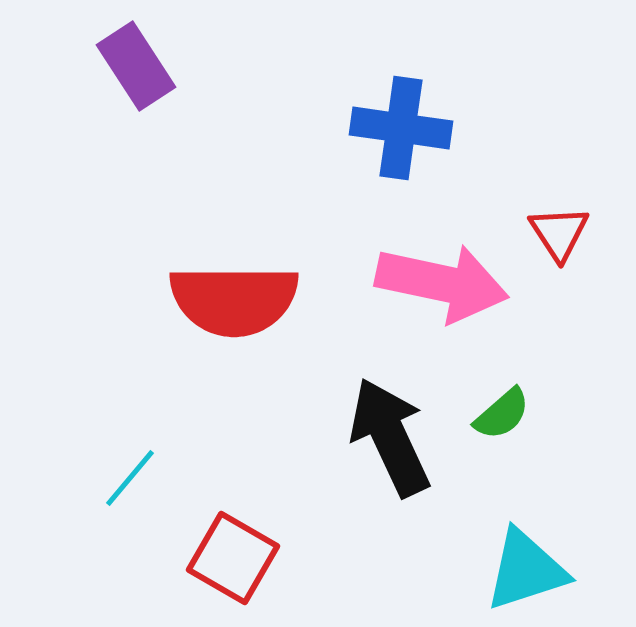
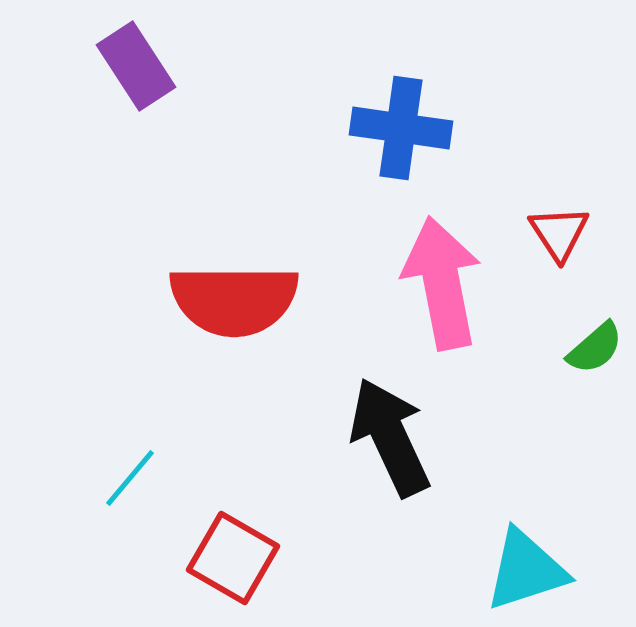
pink arrow: rotated 113 degrees counterclockwise
green semicircle: moved 93 px right, 66 px up
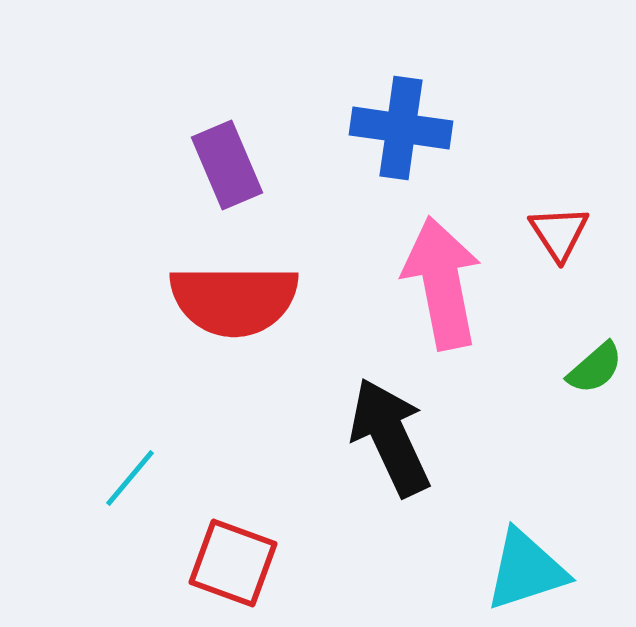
purple rectangle: moved 91 px right, 99 px down; rotated 10 degrees clockwise
green semicircle: moved 20 px down
red square: moved 5 px down; rotated 10 degrees counterclockwise
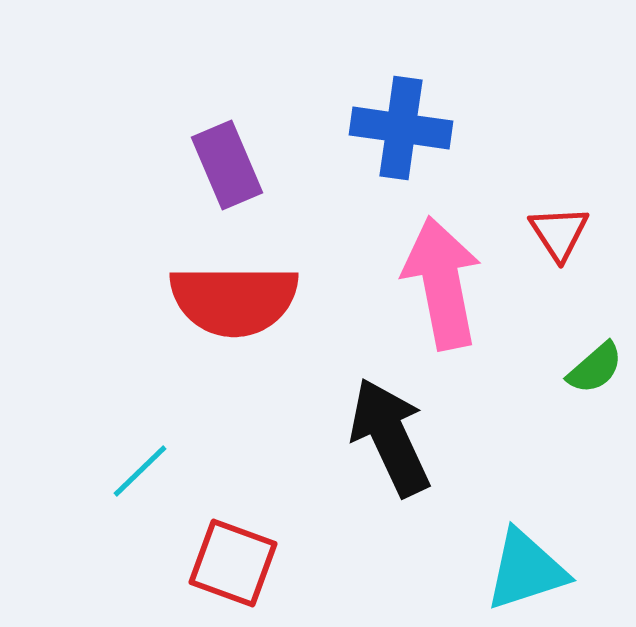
cyan line: moved 10 px right, 7 px up; rotated 6 degrees clockwise
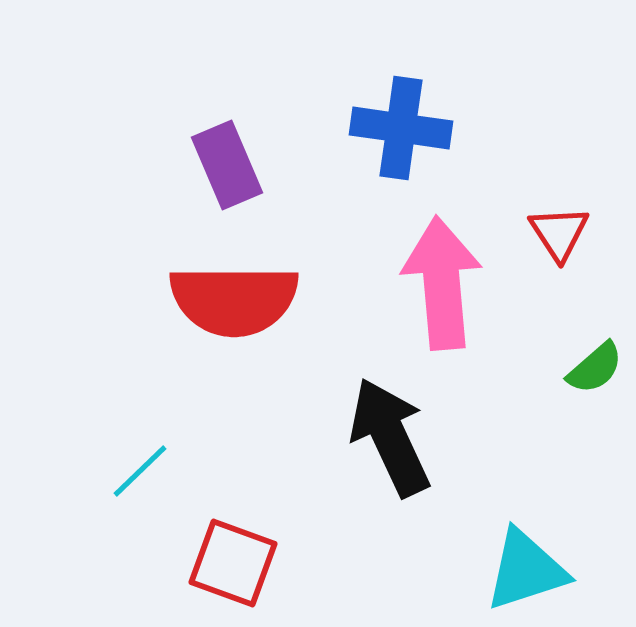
pink arrow: rotated 6 degrees clockwise
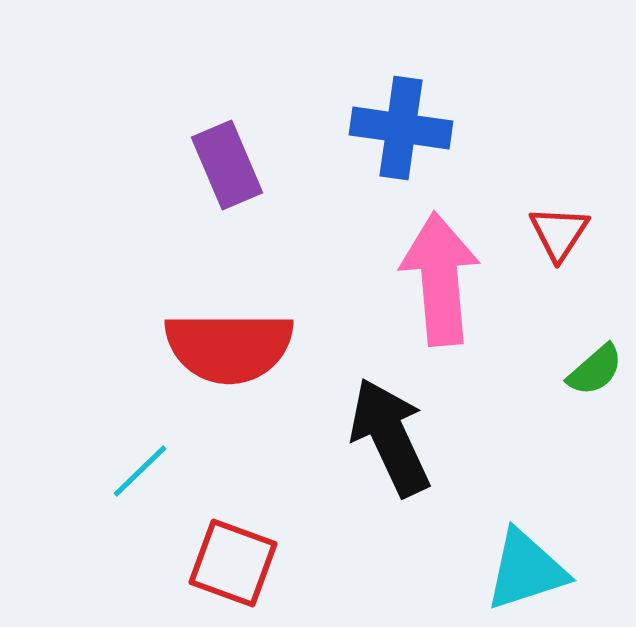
red triangle: rotated 6 degrees clockwise
pink arrow: moved 2 px left, 4 px up
red semicircle: moved 5 px left, 47 px down
green semicircle: moved 2 px down
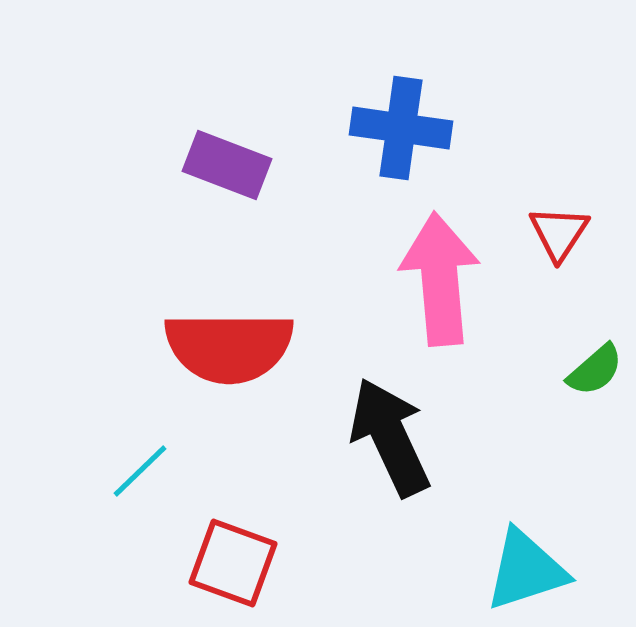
purple rectangle: rotated 46 degrees counterclockwise
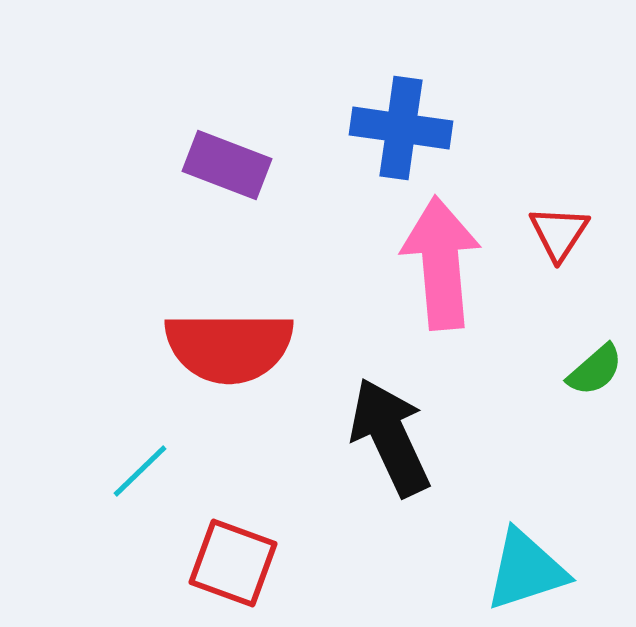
pink arrow: moved 1 px right, 16 px up
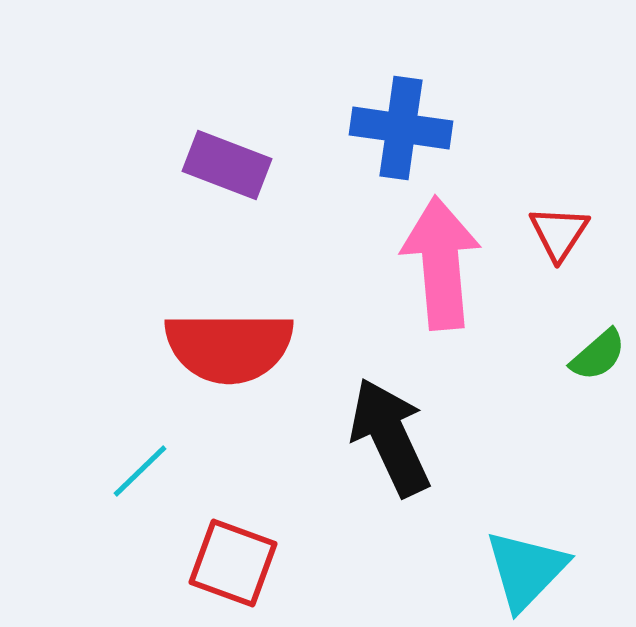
green semicircle: moved 3 px right, 15 px up
cyan triangle: rotated 28 degrees counterclockwise
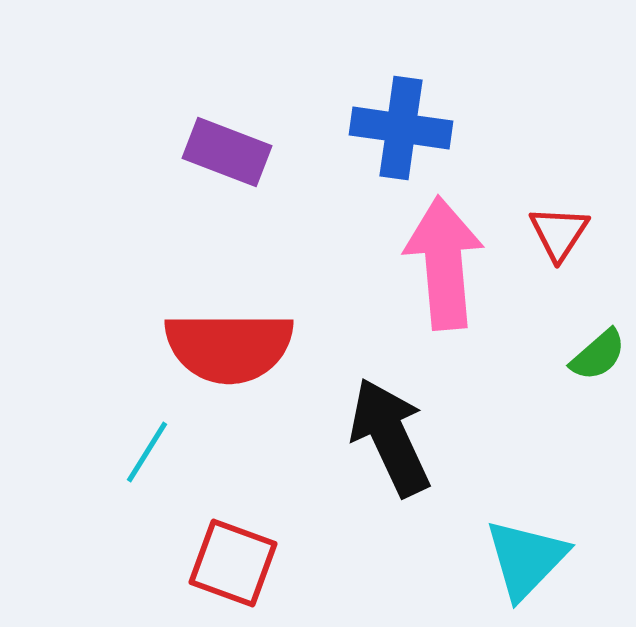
purple rectangle: moved 13 px up
pink arrow: moved 3 px right
cyan line: moved 7 px right, 19 px up; rotated 14 degrees counterclockwise
cyan triangle: moved 11 px up
